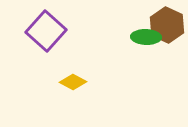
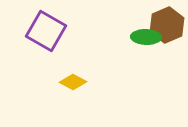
brown hexagon: rotated 12 degrees clockwise
purple square: rotated 12 degrees counterclockwise
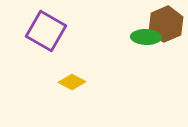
brown hexagon: moved 1 px left, 1 px up
yellow diamond: moved 1 px left
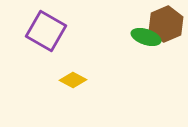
green ellipse: rotated 16 degrees clockwise
yellow diamond: moved 1 px right, 2 px up
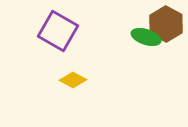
brown hexagon: rotated 8 degrees counterclockwise
purple square: moved 12 px right
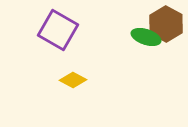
purple square: moved 1 px up
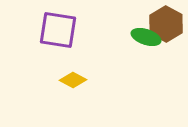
purple square: rotated 21 degrees counterclockwise
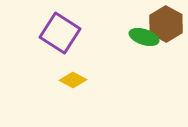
purple square: moved 2 px right, 3 px down; rotated 24 degrees clockwise
green ellipse: moved 2 px left
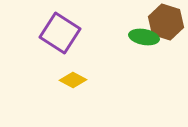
brown hexagon: moved 2 px up; rotated 12 degrees counterclockwise
green ellipse: rotated 8 degrees counterclockwise
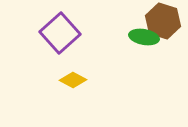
brown hexagon: moved 3 px left, 1 px up
purple square: rotated 15 degrees clockwise
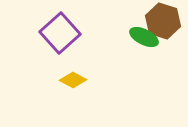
green ellipse: rotated 16 degrees clockwise
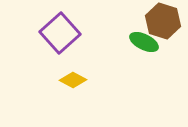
green ellipse: moved 5 px down
